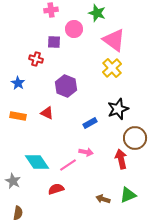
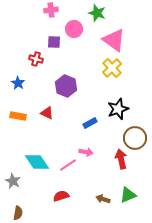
red semicircle: moved 5 px right, 7 px down
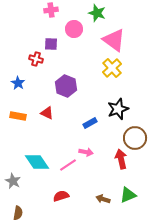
purple square: moved 3 px left, 2 px down
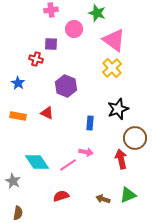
blue rectangle: rotated 56 degrees counterclockwise
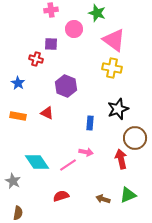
yellow cross: rotated 36 degrees counterclockwise
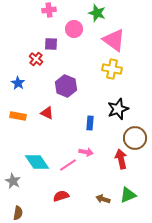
pink cross: moved 2 px left
red cross: rotated 24 degrees clockwise
yellow cross: moved 1 px down
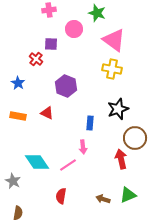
pink arrow: moved 3 px left, 5 px up; rotated 72 degrees clockwise
red semicircle: rotated 63 degrees counterclockwise
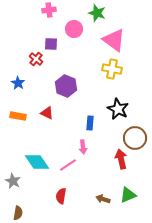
black star: rotated 25 degrees counterclockwise
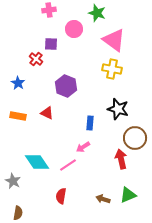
black star: rotated 10 degrees counterclockwise
pink arrow: rotated 64 degrees clockwise
